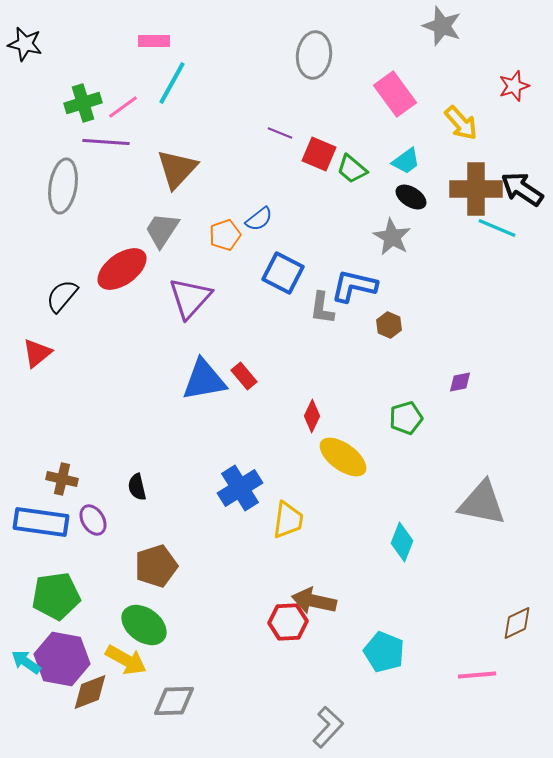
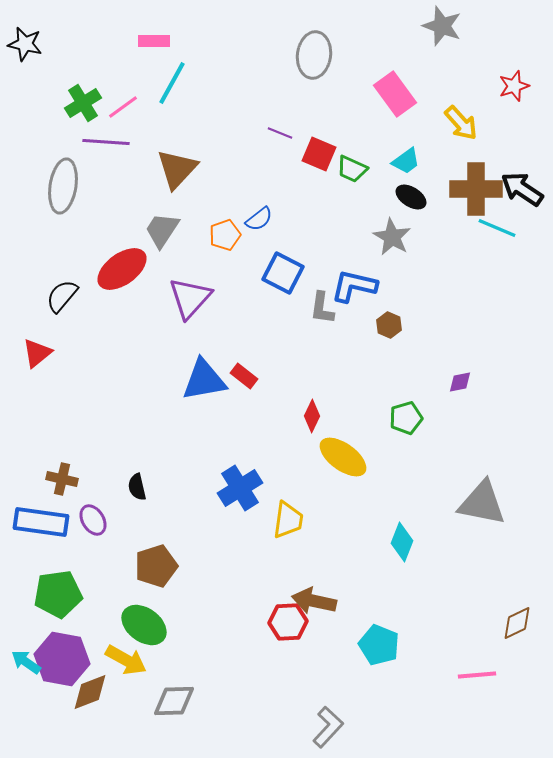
green cross at (83, 103): rotated 15 degrees counterclockwise
green trapezoid at (352, 169): rotated 16 degrees counterclockwise
red rectangle at (244, 376): rotated 12 degrees counterclockwise
green pentagon at (56, 596): moved 2 px right, 2 px up
cyan pentagon at (384, 652): moved 5 px left, 7 px up
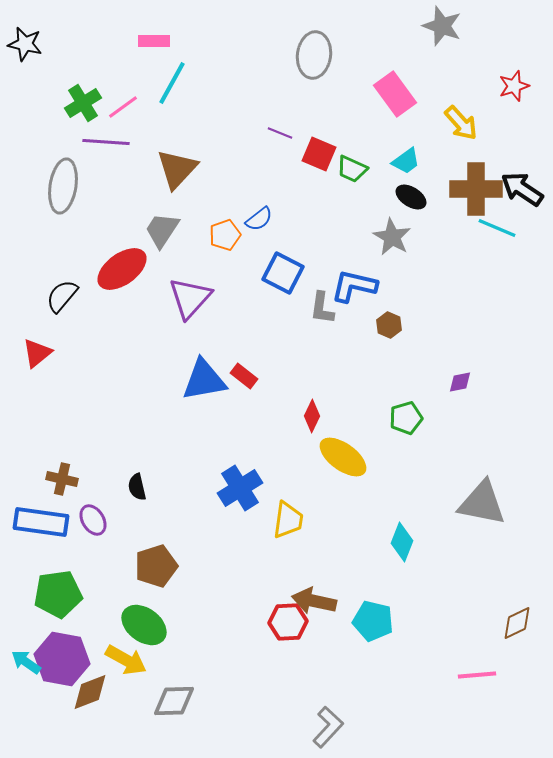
cyan pentagon at (379, 645): moved 6 px left, 24 px up; rotated 9 degrees counterclockwise
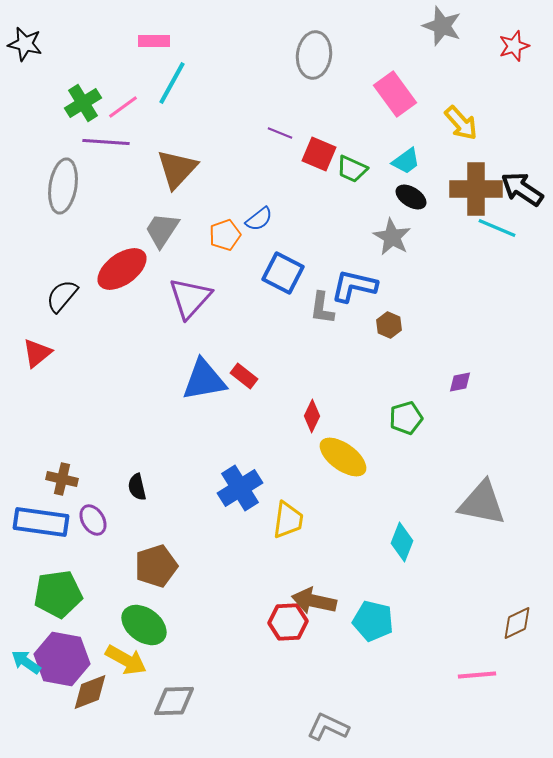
red star at (514, 86): moved 40 px up
gray L-shape at (328, 727): rotated 108 degrees counterclockwise
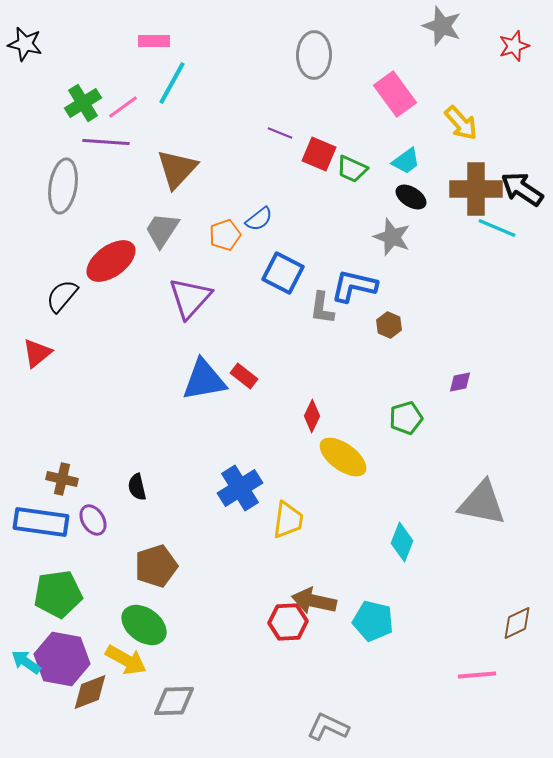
gray ellipse at (314, 55): rotated 6 degrees counterclockwise
gray star at (392, 237): rotated 9 degrees counterclockwise
red ellipse at (122, 269): moved 11 px left, 8 px up
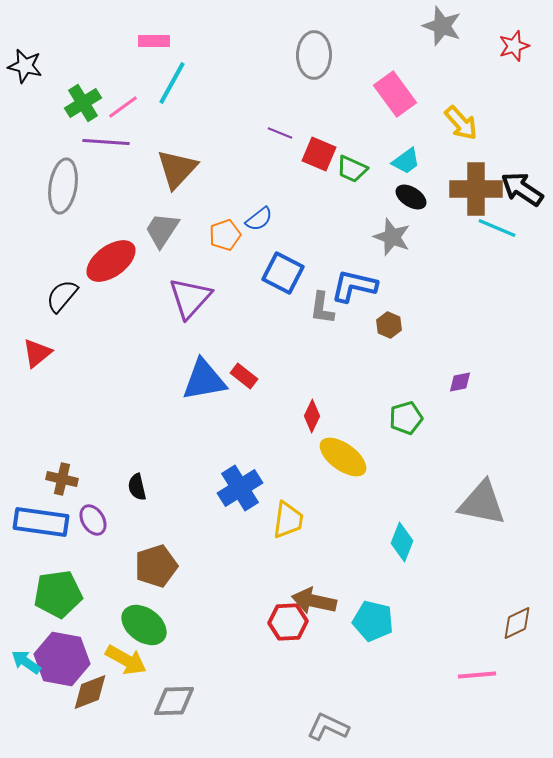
black star at (25, 44): moved 22 px down
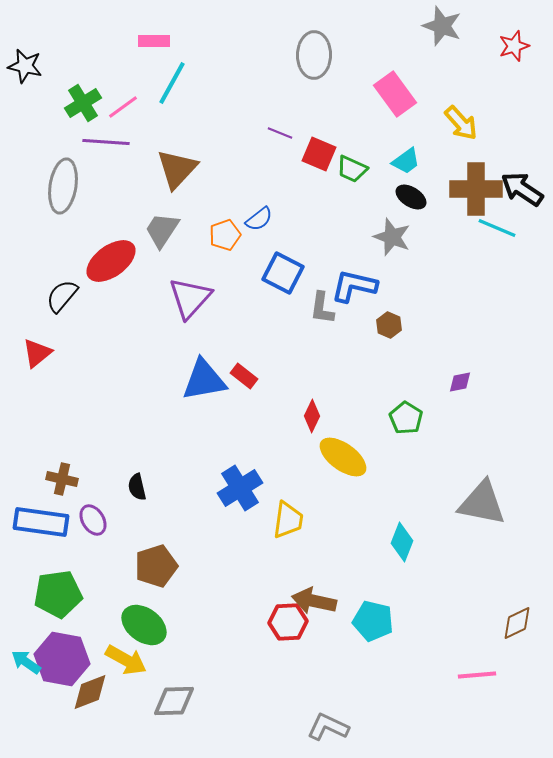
green pentagon at (406, 418): rotated 24 degrees counterclockwise
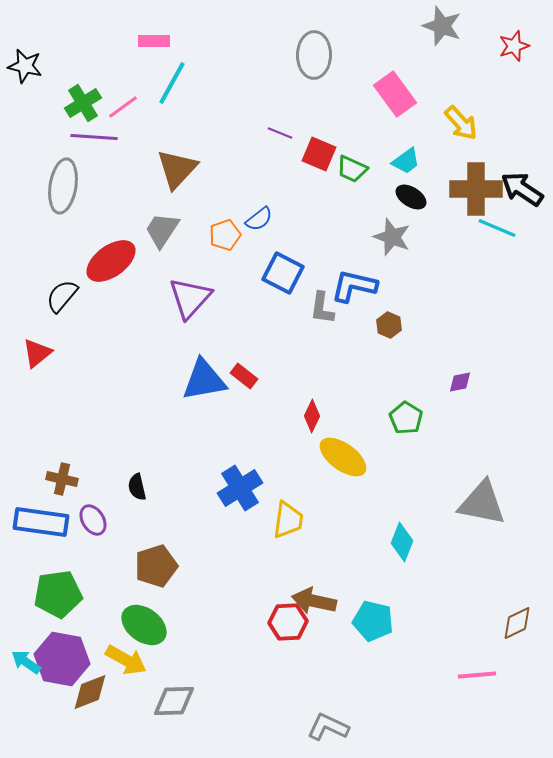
purple line at (106, 142): moved 12 px left, 5 px up
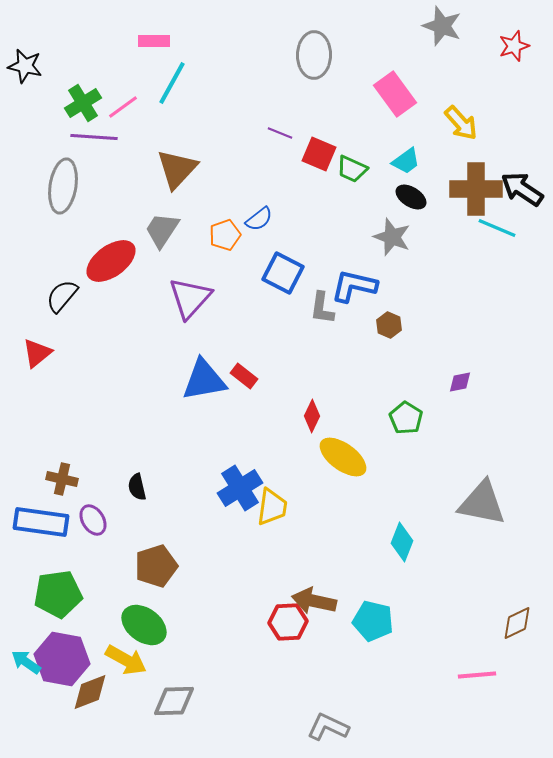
yellow trapezoid at (288, 520): moved 16 px left, 13 px up
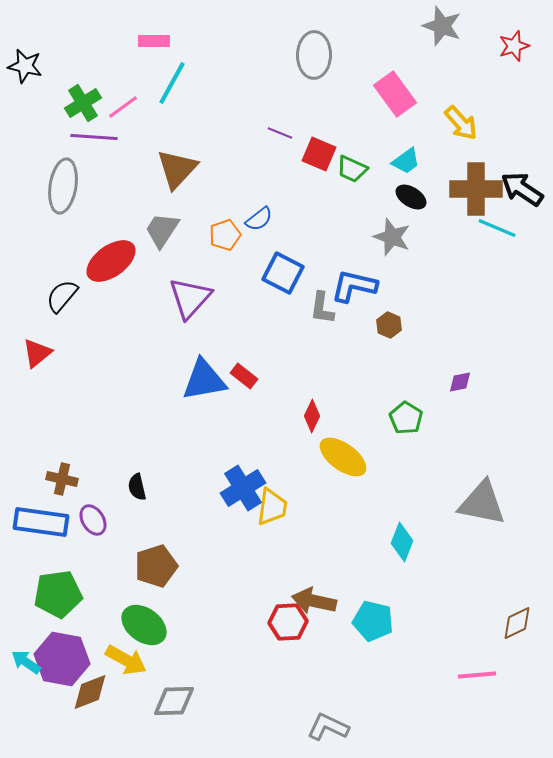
blue cross at (240, 488): moved 3 px right
